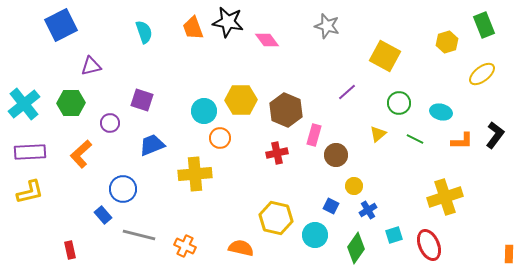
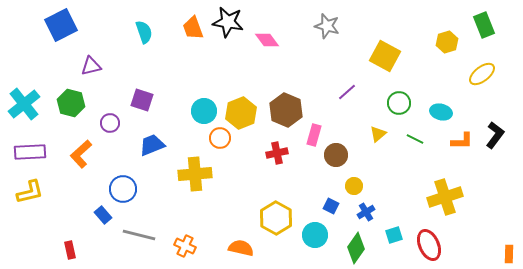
yellow hexagon at (241, 100): moved 13 px down; rotated 20 degrees counterclockwise
green hexagon at (71, 103): rotated 16 degrees clockwise
blue cross at (368, 210): moved 2 px left, 2 px down
yellow hexagon at (276, 218): rotated 16 degrees clockwise
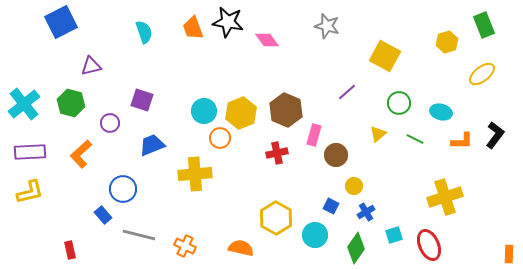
blue square at (61, 25): moved 3 px up
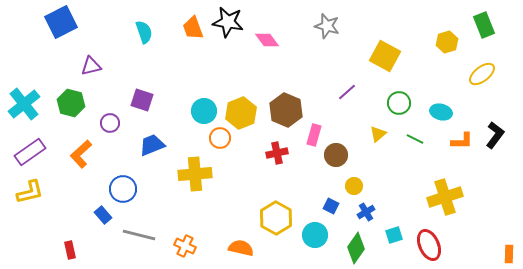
purple rectangle at (30, 152): rotated 32 degrees counterclockwise
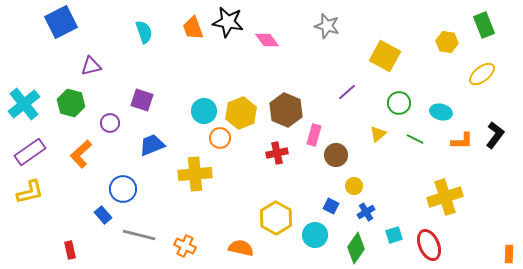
yellow hexagon at (447, 42): rotated 25 degrees clockwise
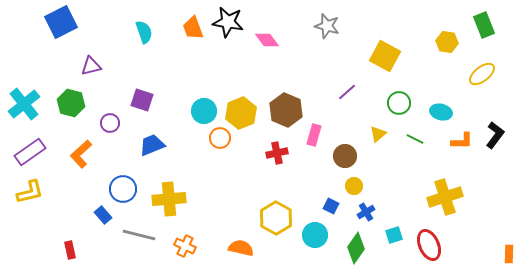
brown circle at (336, 155): moved 9 px right, 1 px down
yellow cross at (195, 174): moved 26 px left, 25 px down
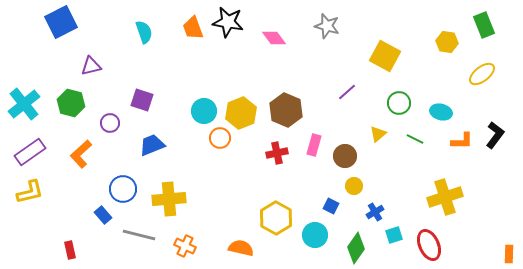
pink diamond at (267, 40): moved 7 px right, 2 px up
pink rectangle at (314, 135): moved 10 px down
blue cross at (366, 212): moved 9 px right
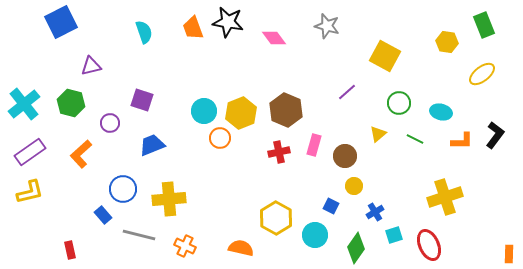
red cross at (277, 153): moved 2 px right, 1 px up
